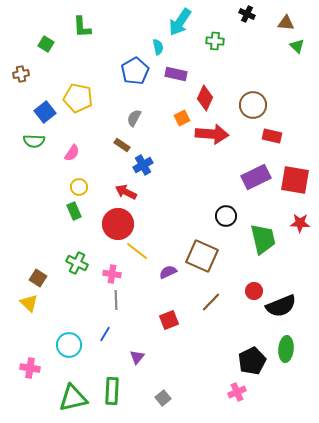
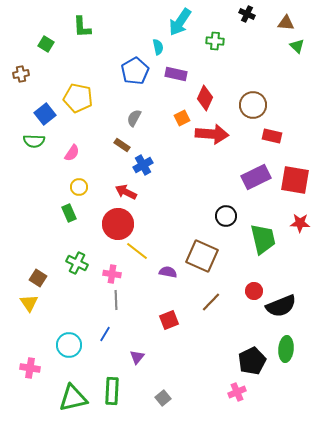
blue square at (45, 112): moved 2 px down
green rectangle at (74, 211): moved 5 px left, 2 px down
purple semicircle at (168, 272): rotated 36 degrees clockwise
yellow triangle at (29, 303): rotated 12 degrees clockwise
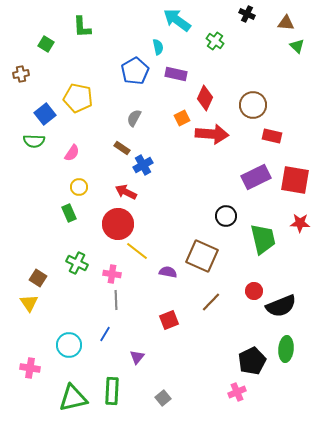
cyan arrow at (180, 22): moved 3 px left, 2 px up; rotated 92 degrees clockwise
green cross at (215, 41): rotated 30 degrees clockwise
brown rectangle at (122, 145): moved 3 px down
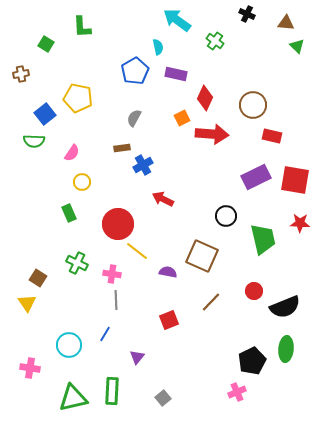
brown rectangle at (122, 148): rotated 42 degrees counterclockwise
yellow circle at (79, 187): moved 3 px right, 5 px up
red arrow at (126, 192): moved 37 px right, 7 px down
yellow triangle at (29, 303): moved 2 px left
black semicircle at (281, 306): moved 4 px right, 1 px down
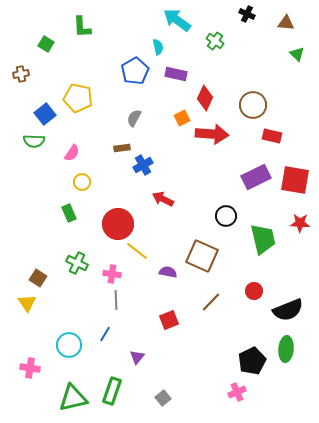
green triangle at (297, 46): moved 8 px down
black semicircle at (285, 307): moved 3 px right, 3 px down
green rectangle at (112, 391): rotated 16 degrees clockwise
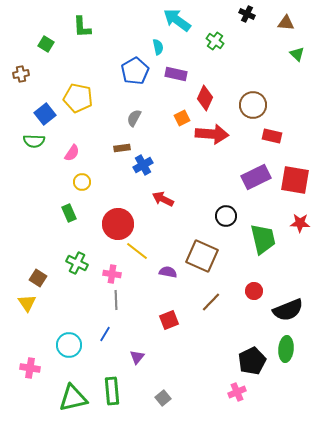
green rectangle at (112, 391): rotated 24 degrees counterclockwise
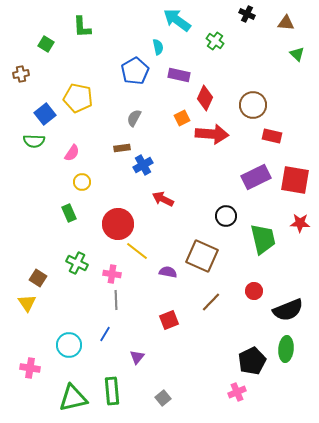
purple rectangle at (176, 74): moved 3 px right, 1 px down
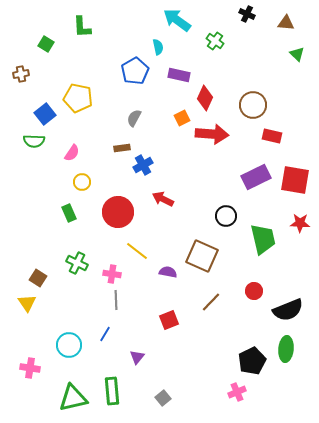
red circle at (118, 224): moved 12 px up
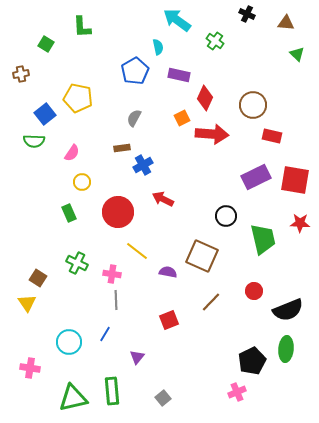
cyan circle at (69, 345): moved 3 px up
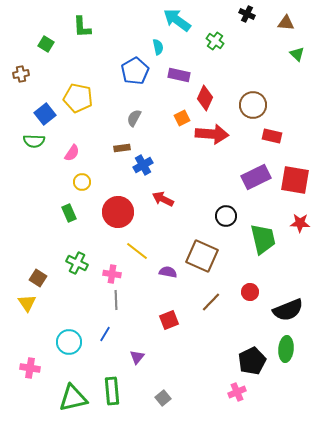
red circle at (254, 291): moved 4 px left, 1 px down
